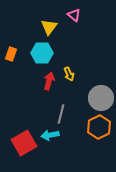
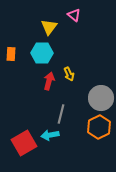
orange rectangle: rotated 16 degrees counterclockwise
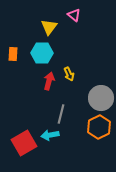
orange rectangle: moved 2 px right
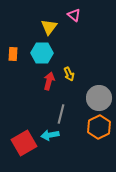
gray circle: moved 2 px left
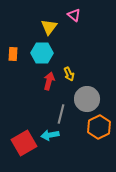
gray circle: moved 12 px left, 1 px down
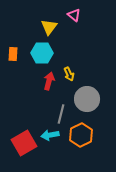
orange hexagon: moved 18 px left, 8 px down
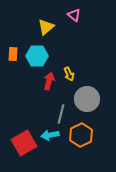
yellow triangle: moved 3 px left; rotated 12 degrees clockwise
cyan hexagon: moved 5 px left, 3 px down
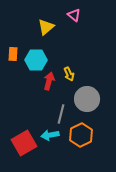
cyan hexagon: moved 1 px left, 4 px down
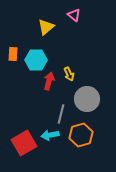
orange hexagon: rotated 10 degrees clockwise
